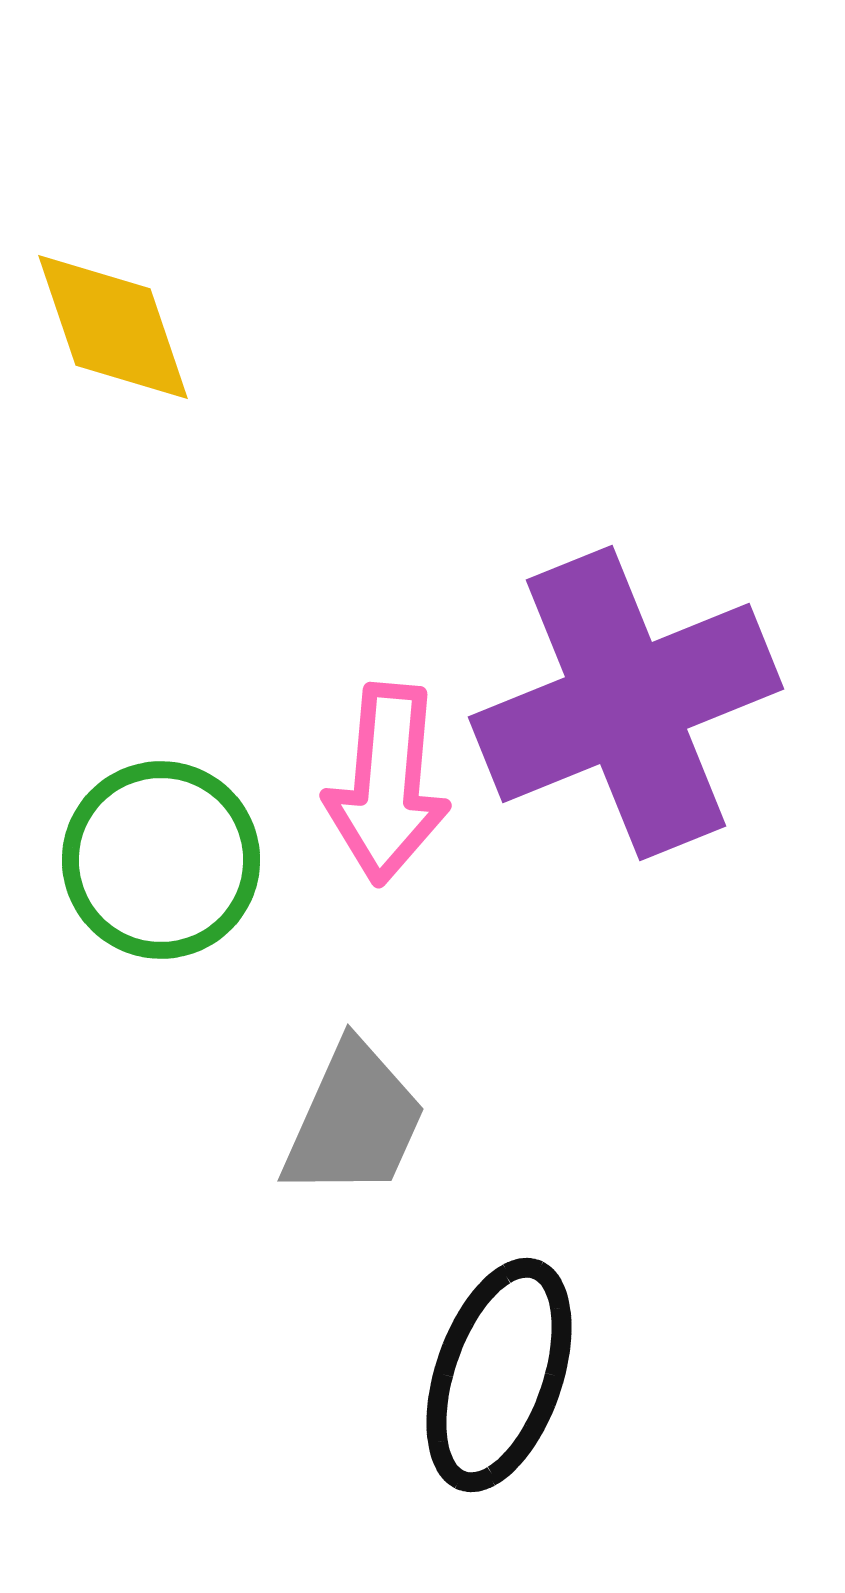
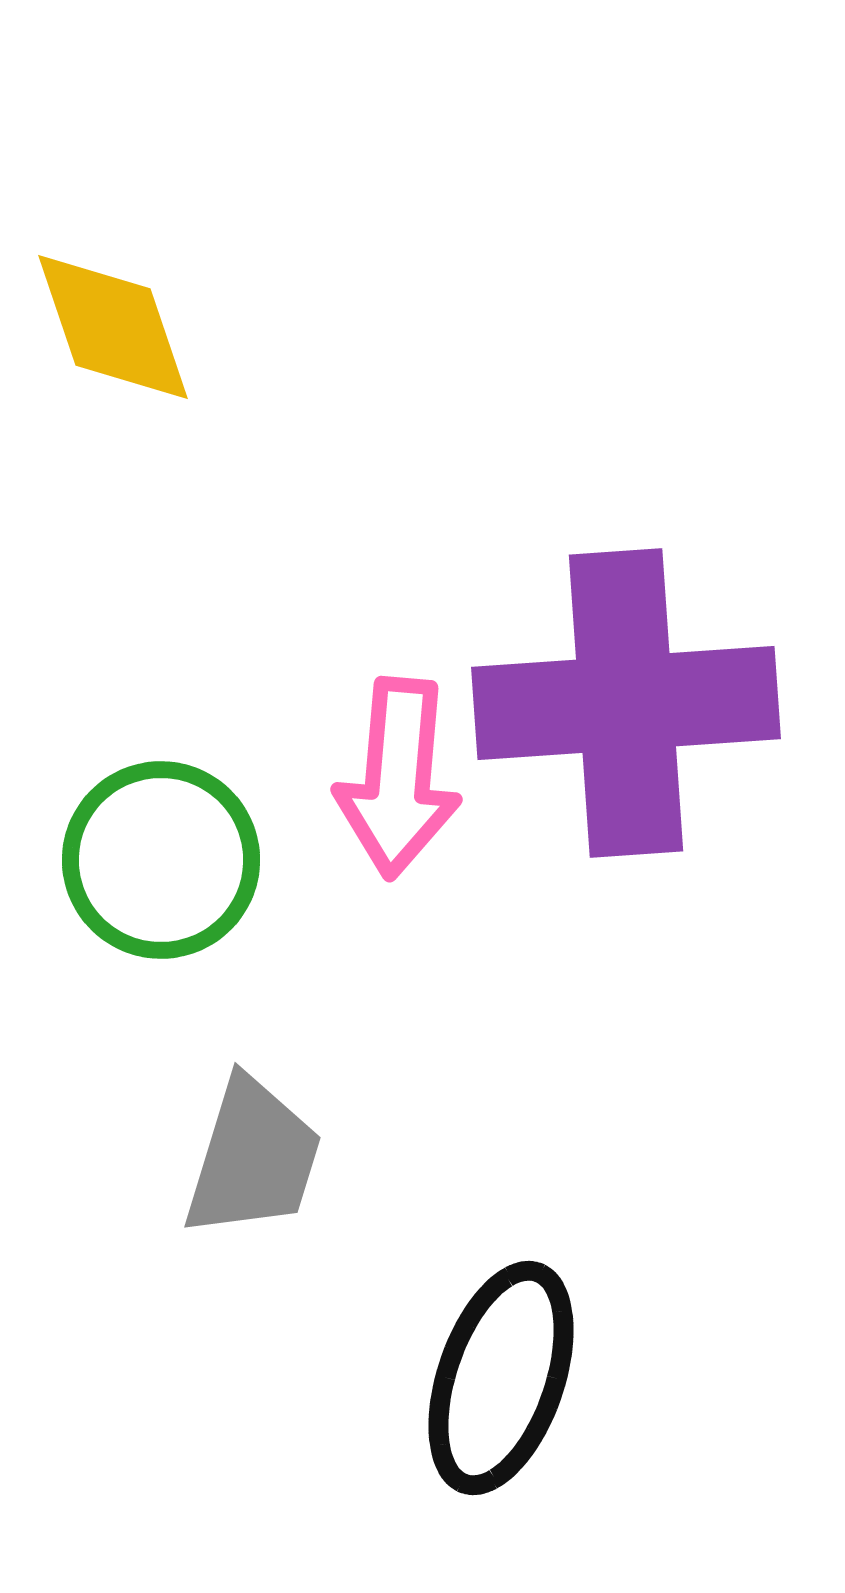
purple cross: rotated 18 degrees clockwise
pink arrow: moved 11 px right, 6 px up
gray trapezoid: moved 101 px left, 37 px down; rotated 7 degrees counterclockwise
black ellipse: moved 2 px right, 3 px down
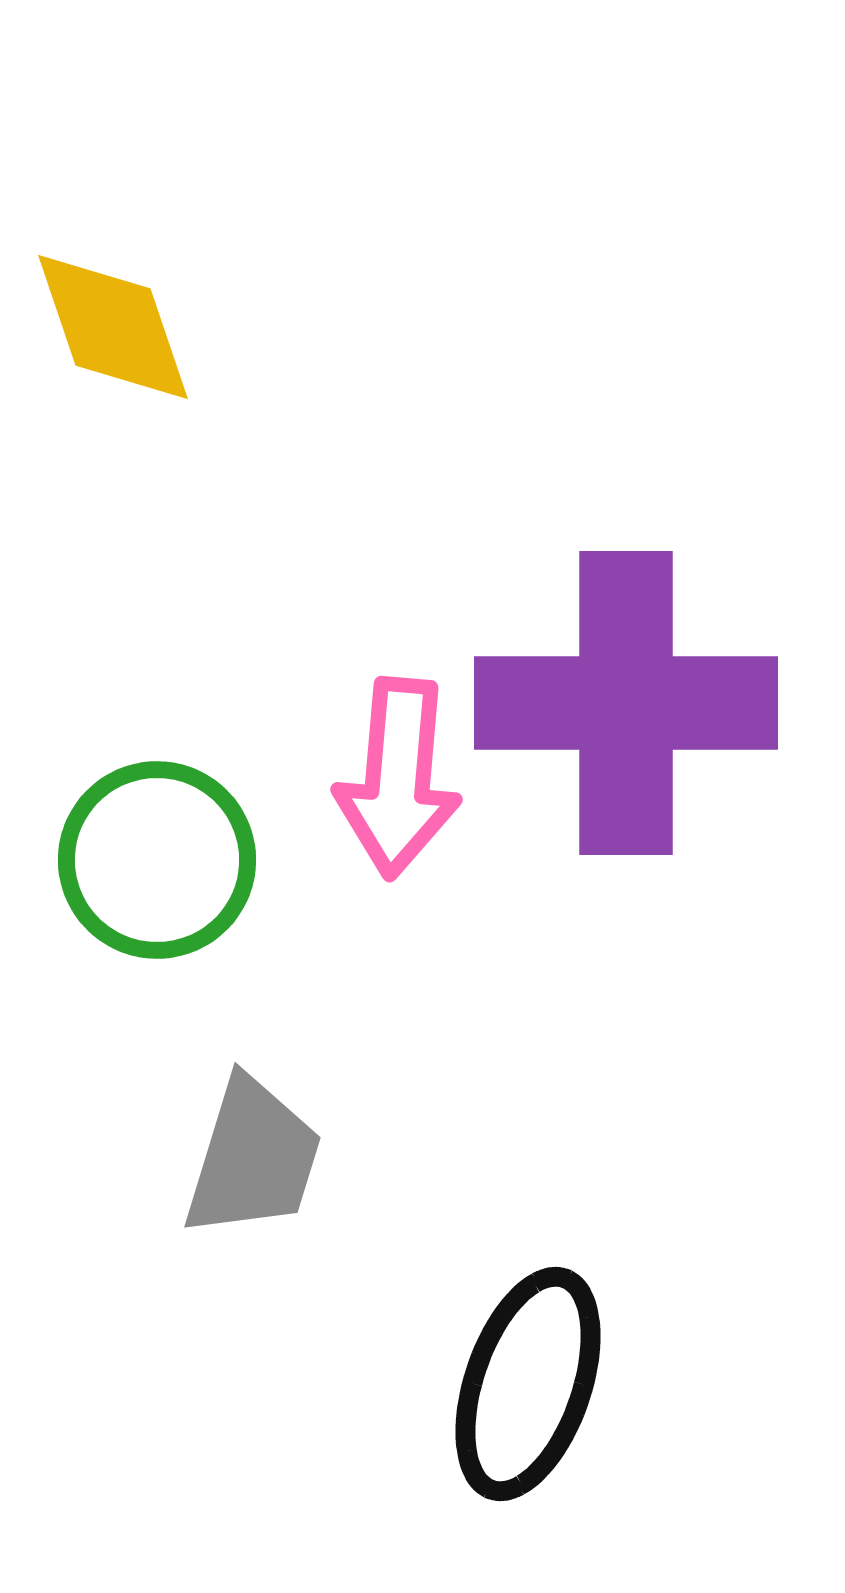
purple cross: rotated 4 degrees clockwise
green circle: moved 4 px left
black ellipse: moved 27 px right, 6 px down
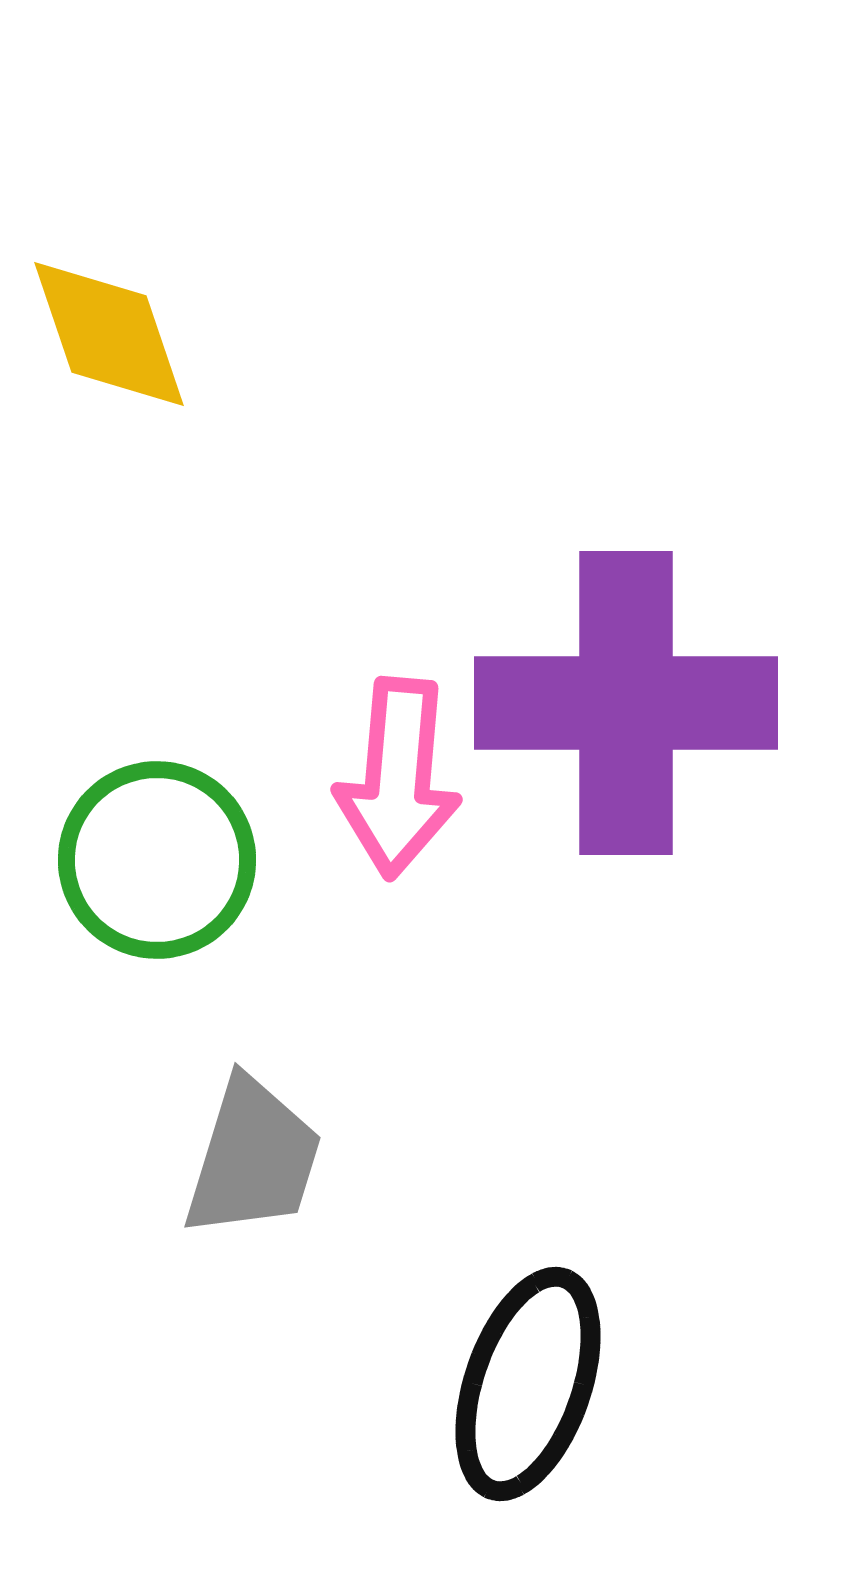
yellow diamond: moved 4 px left, 7 px down
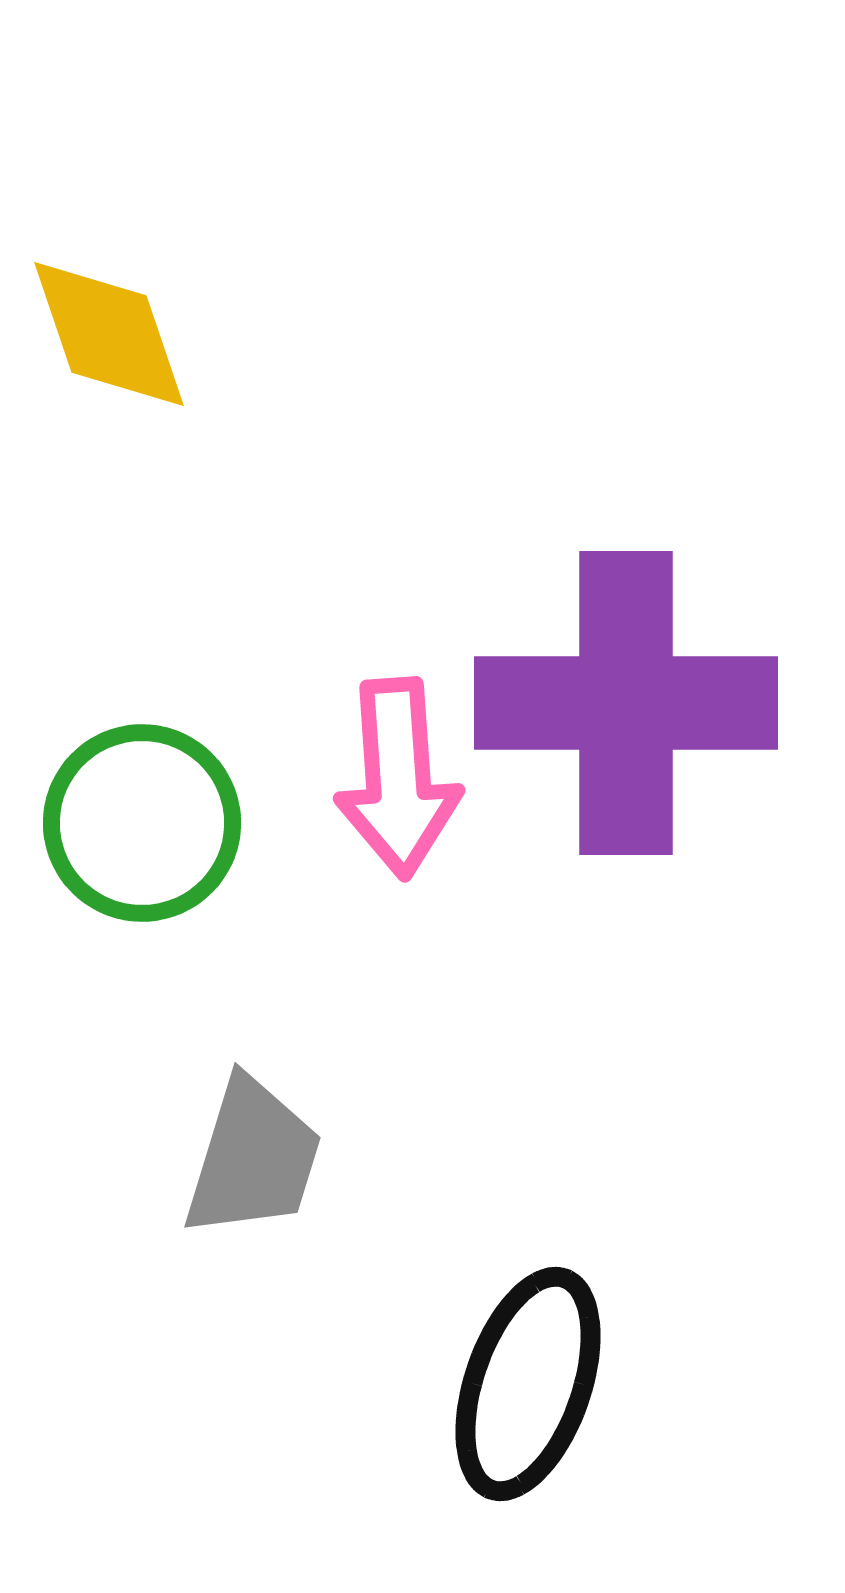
pink arrow: rotated 9 degrees counterclockwise
green circle: moved 15 px left, 37 px up
